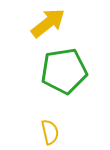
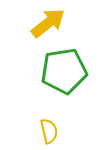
yellow semicircle: moved 1 px left, 1 px up
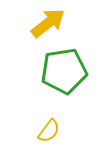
yellow semicircle: rotated 50 degrees clockwise
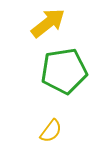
yellow semicircle: moved 2 px right
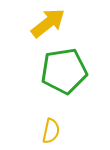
yellow semicircle: rotated 25 degrees counterclockwise
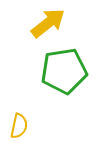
yellow semicircle: moved 32 px left, 5 px up
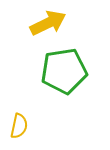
yellow arrow: rotated 12 degrees clockwise
